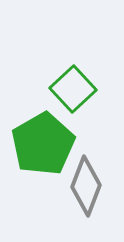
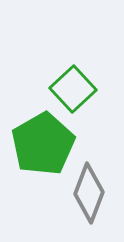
gray diamond: moved 3 px right, 7 px down
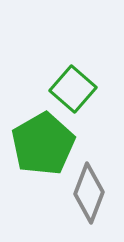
green square: rotated 6 degrees counterclockwise
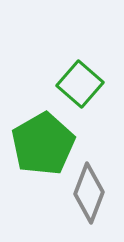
green square: moved 7 px right, 5 px up
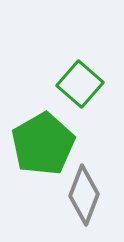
gray diamond: moved 5 px left, 2 px down
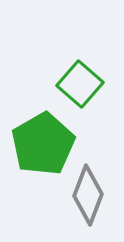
gray diamond: moved 4 px right
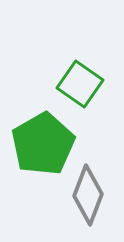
green square: rotated 6 degrees counterclockwise
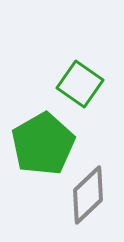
gray diamond: rotated 26 degrees clockwise
